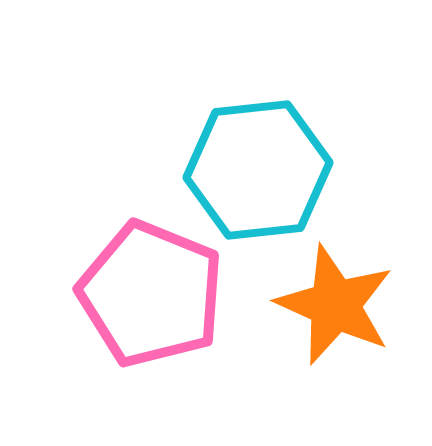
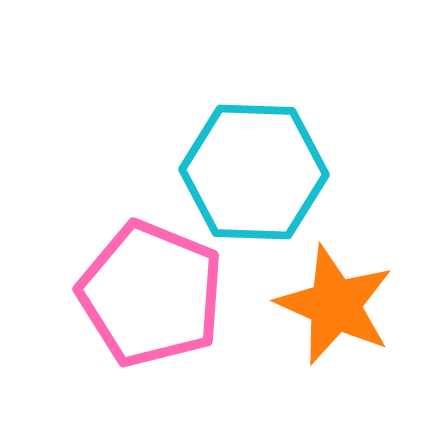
cyan hexagon: moved 4 px left, 2 px down; rotated 8 degrees clockwise
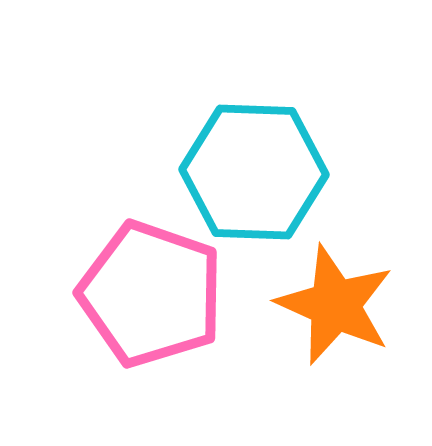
pink pentagon: rotated 3 degrees counterclockwise
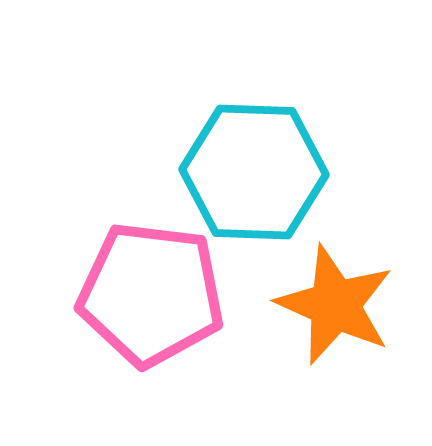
pink pentagon: rotated 12 degrees counterclockwise
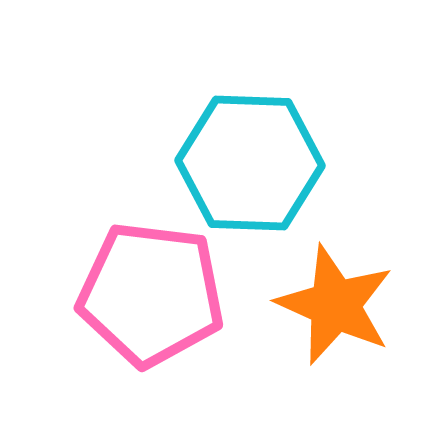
cyan hexagon: moved 4 px left, 9 px up
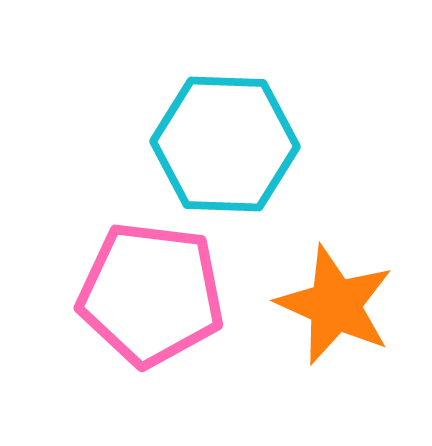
cyan hexagon: moved 25 px left, 19 px up
